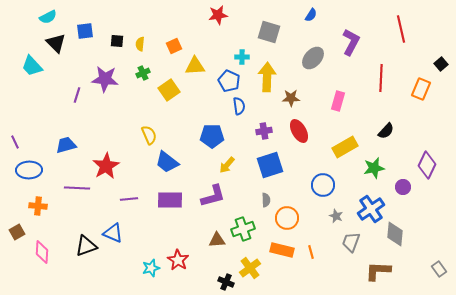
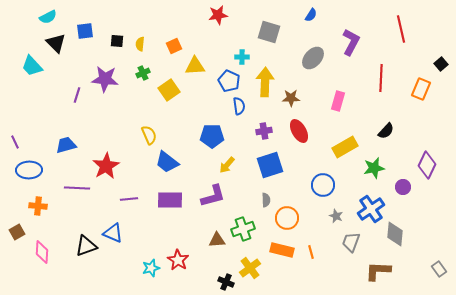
yellow arrow at (267, 77): moved 2 px left, 5 px down
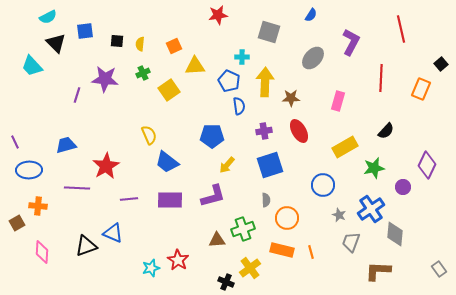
gray star at (336, 216): moved 3 px right, 1 px up
brown square at (17, 232): moved 9 px up
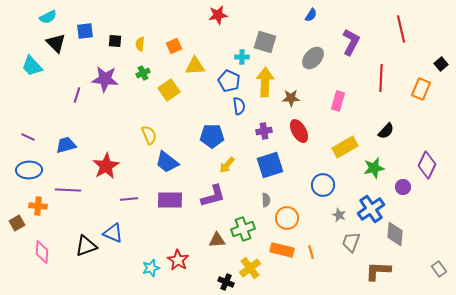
gray square at (269, 32): moved 4 px left, 10 px down
black square at (117, 41): moved 2 px left
purple line at (15, 142): moved 13 px right, 5 px up; rotated 40 degrees counterclockwise
purple line at (77, 188): moved 9 px left, 2 px down
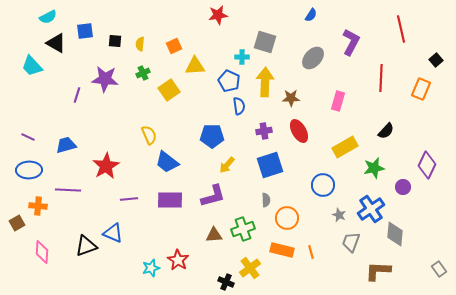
black triangle at (56, 43): rotated 15 degrees counterclockwise
black square at (441, 64): moved 5 px left, 4 px up
brown triangle at (217, 240): moved 3 px left, 5 px up
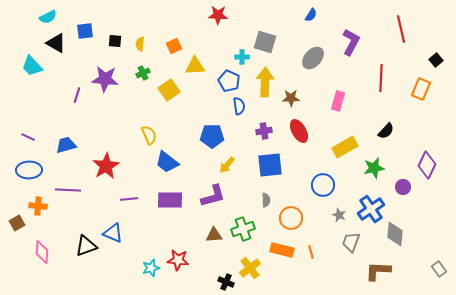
red star at (218, 15): rotated 12 degrees clockwise
blue square at (270, 165): rotated 12 degrees clockwise
orange circle at (287, 218): moved 4 px right
red star at (178, 260): rotated 25 degrees counterclockwise
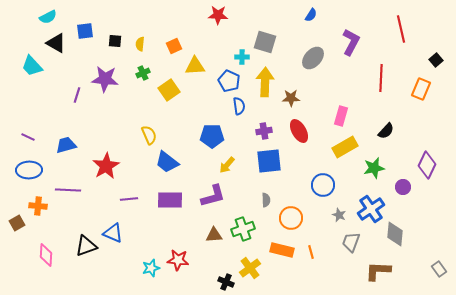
pink rectangle at (338, 101): moved 3 px right, 15 px down
blue square at (270, 165): moved 1 px left, 4 px up
pink diamond at (42, 252): moved 4 px right, 3 px down
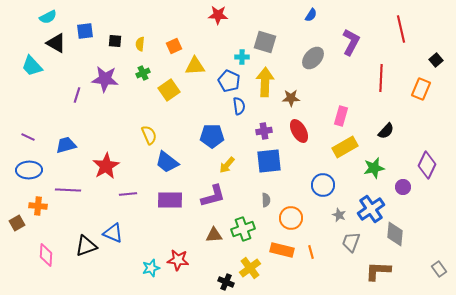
purple line at (129, 199): moved 1 px left, 5 px up
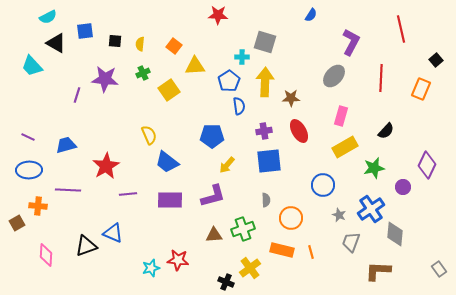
orange square at (174, 46): rotated 28 degrees counterclockwise
gray ellipse at (313, 58): moved 21 px right, 18 px down
blue pentagon at (229, 81): rotated 15 degrees clockwise
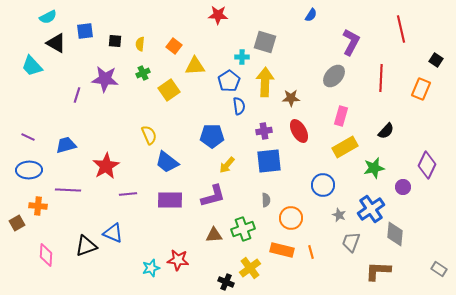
black square at (436, 60): rotated 16 degrees counterclockwise
gray rectangle at (439, 269): rotated 21 degrees counterclockwise
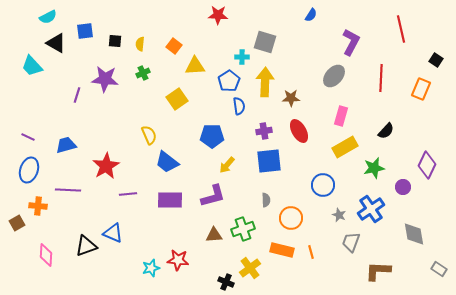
yellow square at (169, 90): moved 8 px right, 9 px down
blue ellipse at (29, 170): rotated 70 degrees counterclockwise
gray diamond at (395, 234): moved 19 px right; rotated 15 degrees counterclockwise
